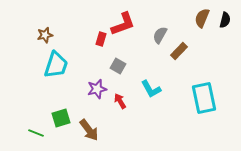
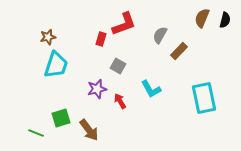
red L-shape: moved 1 px right
brown star: moved 3 px right, 2 px down
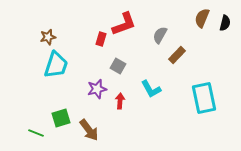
black semicircle: moved 3 px down
brown rectangle: moved 2 px left, 4 px down
red arrow: rotated 35 degrees clockwise
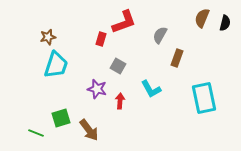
red L-shape: moved 2 px up
brown rectangle: moved 3 px down; rotated 24 degrees counterclockwise
purple star: rotated 30 degrees clockwise
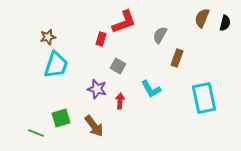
brown arrow: moved 5 px right, 4 px up
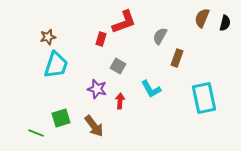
gray semicircle: moved 1 px down
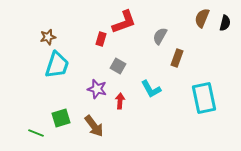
cyan trapezoid: moved 1 px right
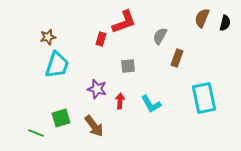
gray square: moved 10 px right; rotated 35 degrees counterclockwise
cyan L-shape: moved 15 px down
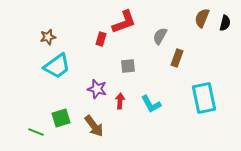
cyan trapezoid: moved 1 px down; rotated 36 degrees clockwise
green line: moved 1 px up
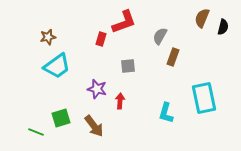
black semicircle: moved 2 px left, 4 px down
brown rectangle: moved 4 px left, 1 px up
cyan L-shape: moved 15 px right, 9 px down; rotated 45 degrees clockwise
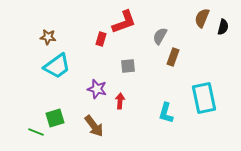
brown star: rotated 21 degrees clockwise
green square: moved 6 px left
